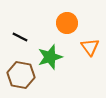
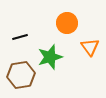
black line: rotated 42 degrees counterclockwise
brown hexagon: rotated 20 degrees counterclockwise
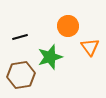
orange circle: moved 1 px right, 3 px down
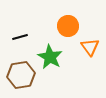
green star: rotated 25 degrees counterclockwise
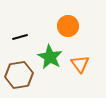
orange triangle: moved 10 px left, 17 px down
brown hexagon: moved 2 px left
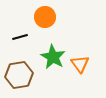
orange circle: moved 23 px left, 9 px up
green star: moved 3 px right
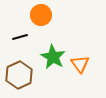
orange circle: moved 4 px left, 2 px up
brown hexagon: rotated 16 degrees counterclockwise
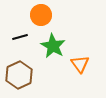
green star: moved 11 px up
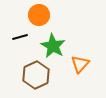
orange circle: moved 2 px left
orange triangle: rotated 18 degrees clockwise
brown hexagon: moved 17 px right
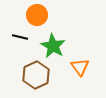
orange circle: moved 2 px left
black line: rotated 28 degrees clockwise
orange triangle: moved 3 px down; rotated 18 degrees counterclockwise
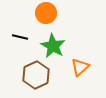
orange circle: moved 9 px right, 2 px up
orange triangle: rotated 24 degrees clockwise
